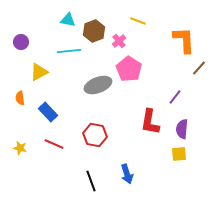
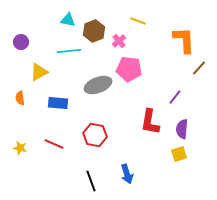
pink pentagon: rotated 25 degrees counterclockwise
blue rectangle: moved 10 px right, 9 px up; rotated 42 degrees counterclockwise
yellow square: rotated 14 degrees counterclockwise
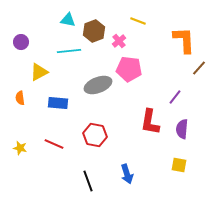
yellow square: moved 11 px down; rotated 28 degrees clockwise
black line: moved 3 px left
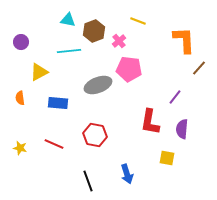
yellow square: moved 12 px left, 7 px up
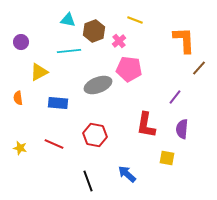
yellow line: moved 3 px left, 1 px up
orange semicircle: moved 2 px left
red L-shape: moved 4 px left, 3 px down
blue arrow: rotated 150 degrees clockwise
